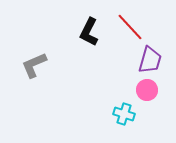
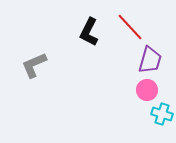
cyan cross: moved 38 px right
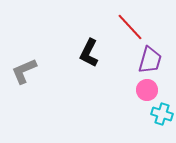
black L-shape: moved 21 px down
gray L-shape: moved 10 px left, 6 px down
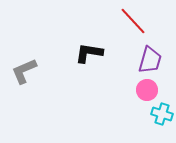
red line: moved 3 px right, 6 px up
black L-shape: rotated 72 degrees clockwise
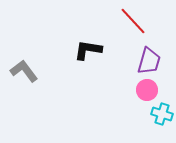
black L-shape: moved 1 px left, 3 px up
purple trapezoid: moved 1 px left, 1 px down
gray L-shape: rotated 76 degrees clockwise
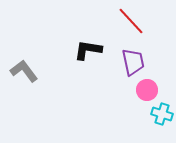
red line: moved 2 px left
purple trapezoid: moved 16 px left, 1 px down; rotated 28 degrees counterclockwise
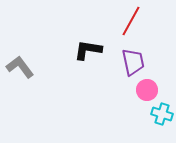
red line: rotated 72 degrees clockwise
gray L-shape: moved 4 px left, 4 px up
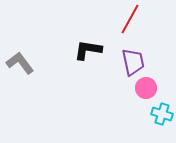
red line: moved 1 px left, 2 px up
gray L-shape: moved 4 px up
pink circle: moved 1 px left, 2 px up
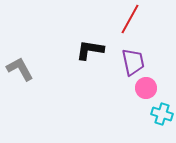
black L-shape: moved 2 px right
gray L-shape: moved 6 px down; rotated 8 degrees clockwise
